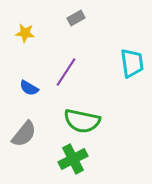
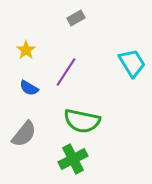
yellow star: moved 1 px right, 17 px down; rotated 30 degrees clockwise
cyan trapezoid: rotated 24 degrees counterclockwise
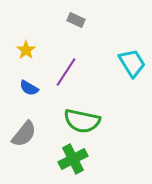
gray rectangle: moved 2 px down; rotated 54 degrees clockwise
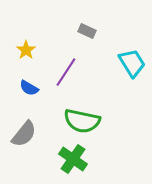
gray rectangle: moved 11 px right, 11 px down
green cross: rotated 28 degrees counterclockwise
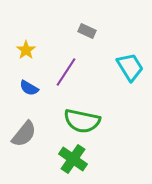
cyan trapezoid: moved 2 px left, 4 px down
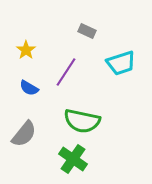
cyan trapezoid: moved 9 px left, 4 px up; rotated 104 degrees clockwise
